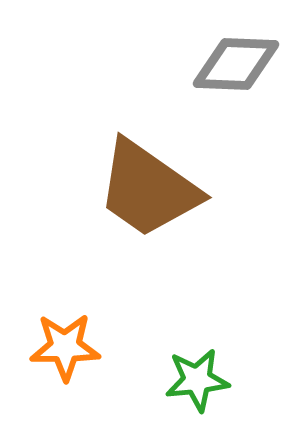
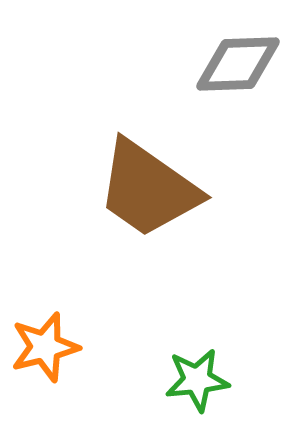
gray diamond: moved 2 px right; rotated 4 degrees counterclockwise
orange star: moved 20 px left; rotated 14 degrees counterclockwise
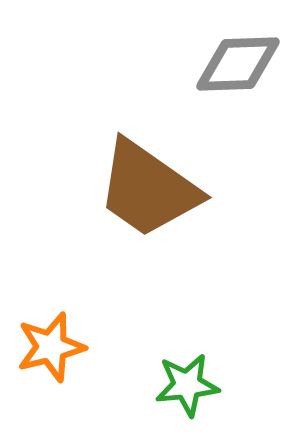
orange star: moved 6 px right
green star: moved 10 px left, 5 px down
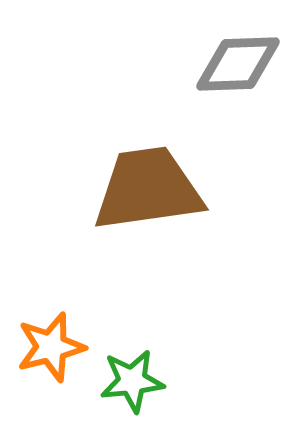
brown trapezoid: rotated 137 degrees clockwise
green star: moved 55 px left, 4 px up
